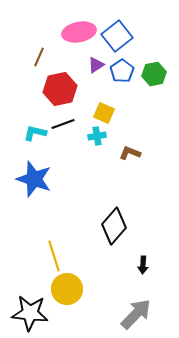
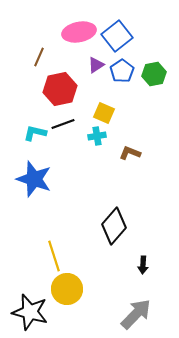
black star: moved 1 px up; rotated 9 degrees clockwise
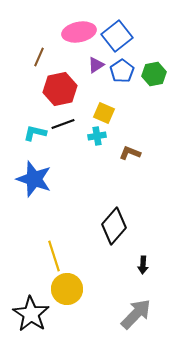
black star: moved 1 px right, 2 px down; rotated 18 degrees clockwise
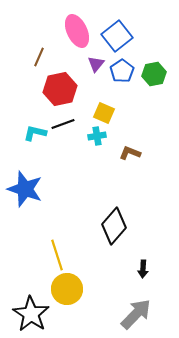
pink ellipse: moved 2 px left, 1 px up; rotated 76 degrees clockwise
purple triangle: moved 1 px up; rotated 18 degrees counterclockwise
blue star: moved 9 px left, 10 px down
yellow line: moved 3 px right, 1 px up
black arrow: moved 4 px down
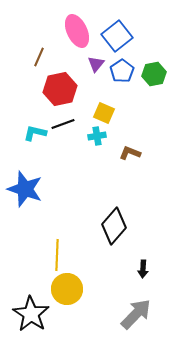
yellow line: rotated 20 degrees clockwise
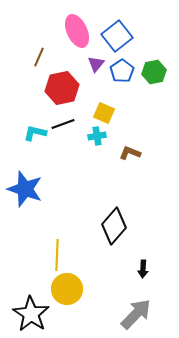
green hexagon: moved 2 px up
red hexagon: moved 2 px right, 1 px up
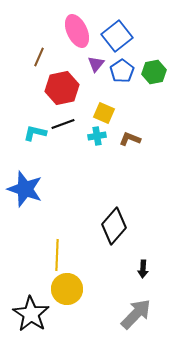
brown L-shape: moved 14 px up
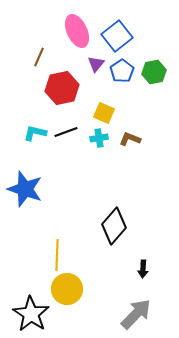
black line: moved 3 px right, 8 px down
cyan cross: moved 2 px right, 2 px down
